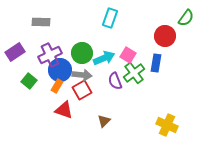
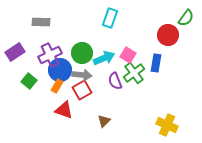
red circle: moved 3 px right, 1 px up
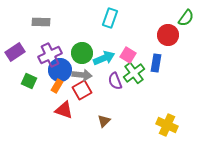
green square: rotated 14 degrees counterclockwise
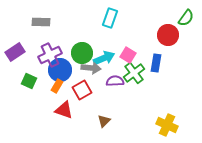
gray arrow: moved 9 px right, 7 px up
purple semicircle: rotated 108 degrees clockwise
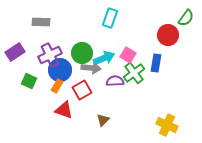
brown triangle: moved 1 px left, 1 px up
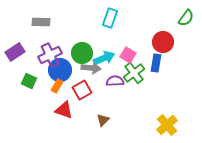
red circle: moved 5 px left, 7 px down
yellow cross: rotated 25 degrees clockwise
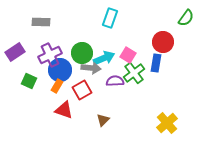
yellow cross: moved 2 px up
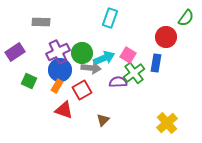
red circle: moved 3 px right, 5 px up
purple cross: moved 8 px right, 3 px up
purple semicircle: moved 3 px right, 1 px down
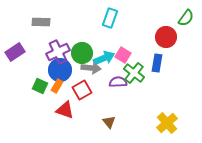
pink square: moved 5 px left
blue rectangle: moved 1 px right
green cross: rotated 15 degrees counterclockwise
green square: moved 11 px right, 5 px down
red triangle: moved 1 px right
brown triangle: moved 6 px right, 2 px down; rotated 24 degrees counterclockwise
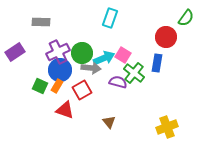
purple semicircle: rotated 18 degrees clockwise
yellow cross: moved 4 px down; rotated 20 degrees clockwise
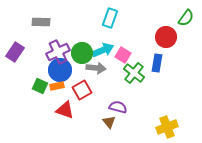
purple rectangle: rotated 24 degrees counterclockwise
cyan arrow: moved 1 px left, 8 px up
gray arrow: moved 5 px right
purple semicircle: moved 25 px down
orange rectangle: rotated 48 degrees clockwise
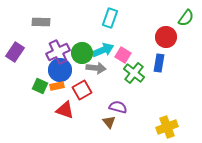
blue rectangle: moved 2 px right
